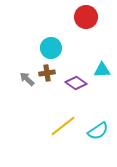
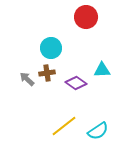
yellow line: moved 1 px right
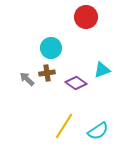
cyan triangle: rotated 18 degrees counterclockwise
yellow line: rotated 20 degrees counterclockwise
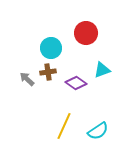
red circle: moved 16 px down
brown cross: moved 1 px right, 1 px up
yellow line: rotated 8 degrees counterclockwise
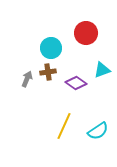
gray arrow: rotated 70 degrees clockwise
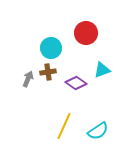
gray arrow: moved 1 px right
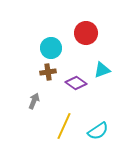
gray arrow: moved 6 px right, 22 px down
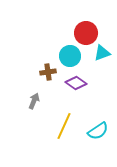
cyan circle: moved 19 px right, 8 px down
cyan triangle: moved 17 px up
